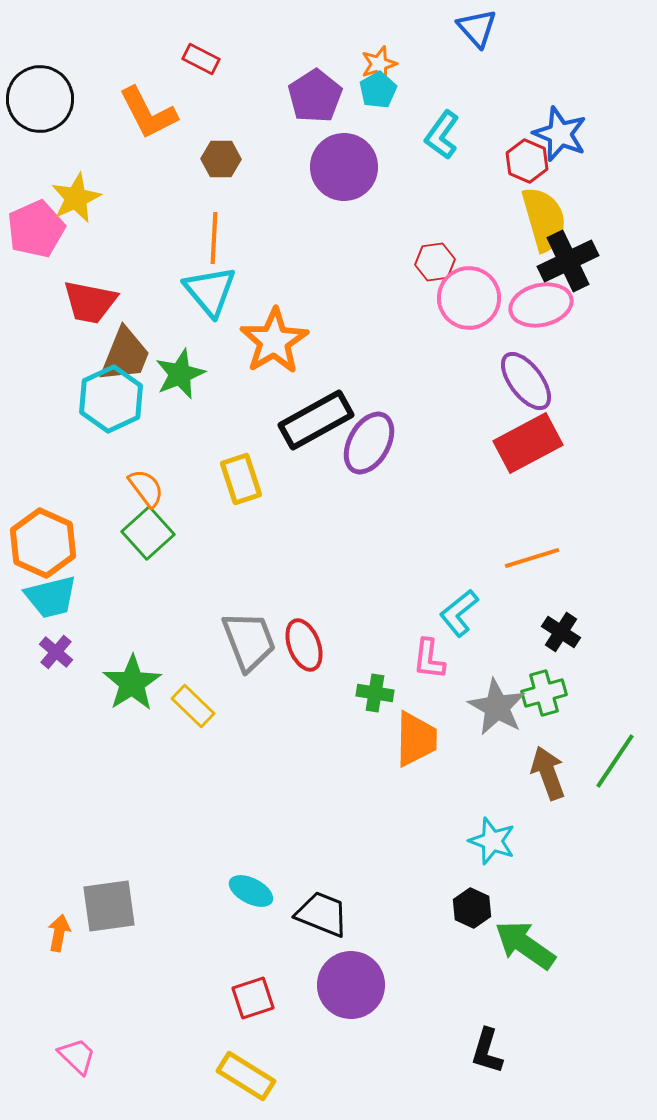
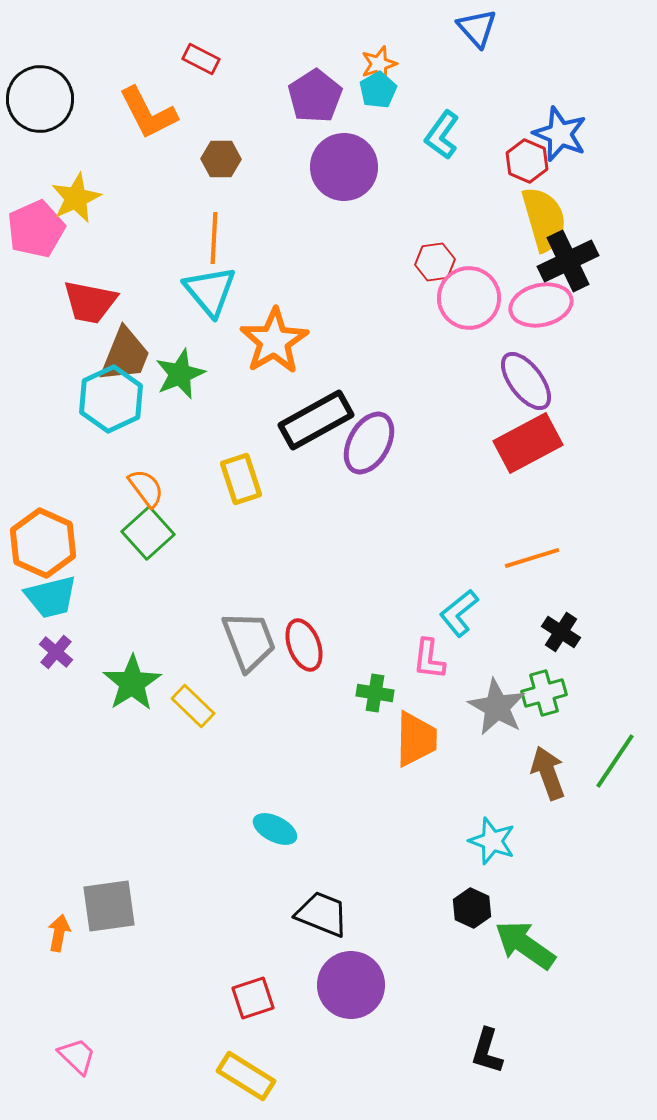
cyan ellipse at (251, 891): moved 24 px right, 62 px up
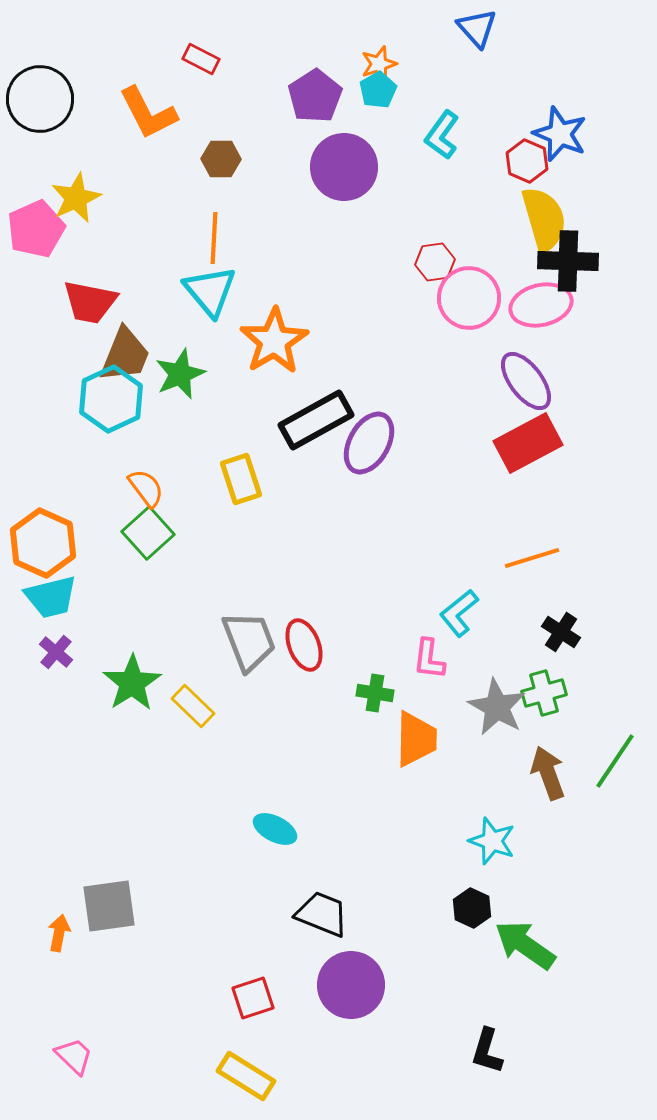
black cross at (568, 261): rotated 28 degrees clockwise
pink trapezoid at (77, 1056): moved 3 px left
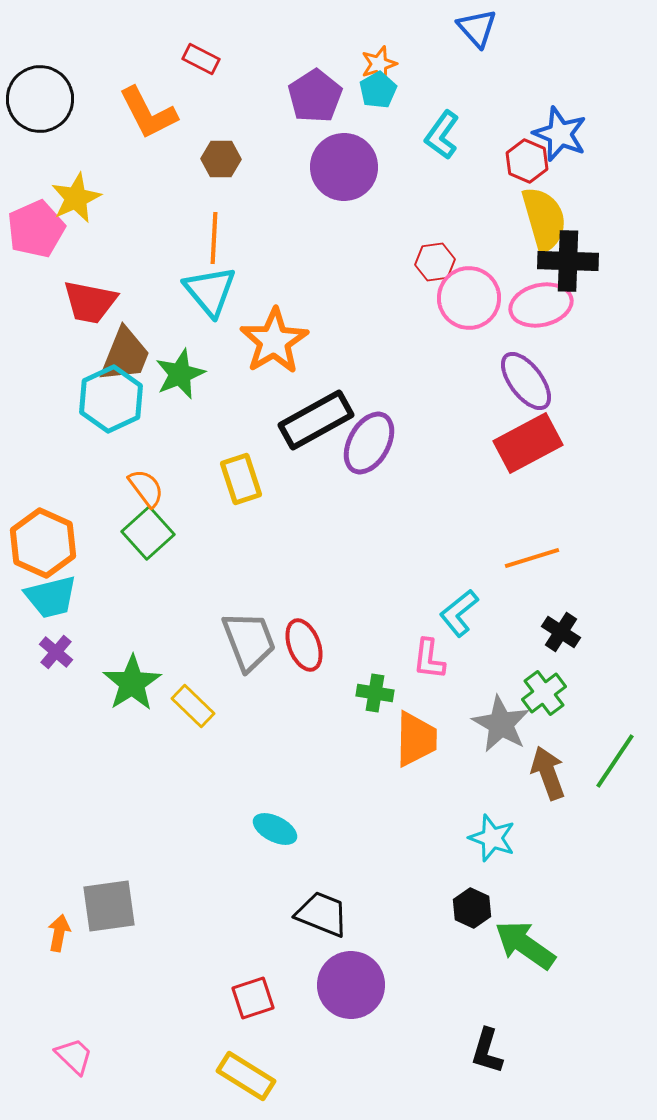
green cross at (544, 693): rotated 21 degrees counterclockwise
gray star at (497, 707): moved 4 px right, 17 px down
cyan star at (492, 841): moved 3 px up
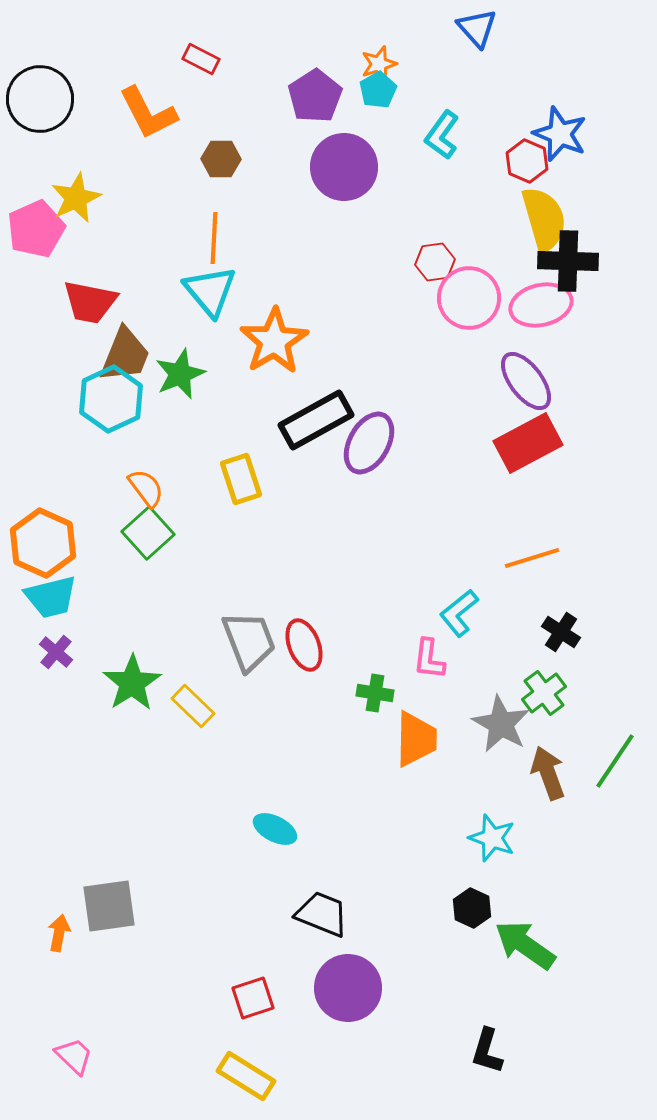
purple circle at (351, 985): moved 3 px left, 3 px down
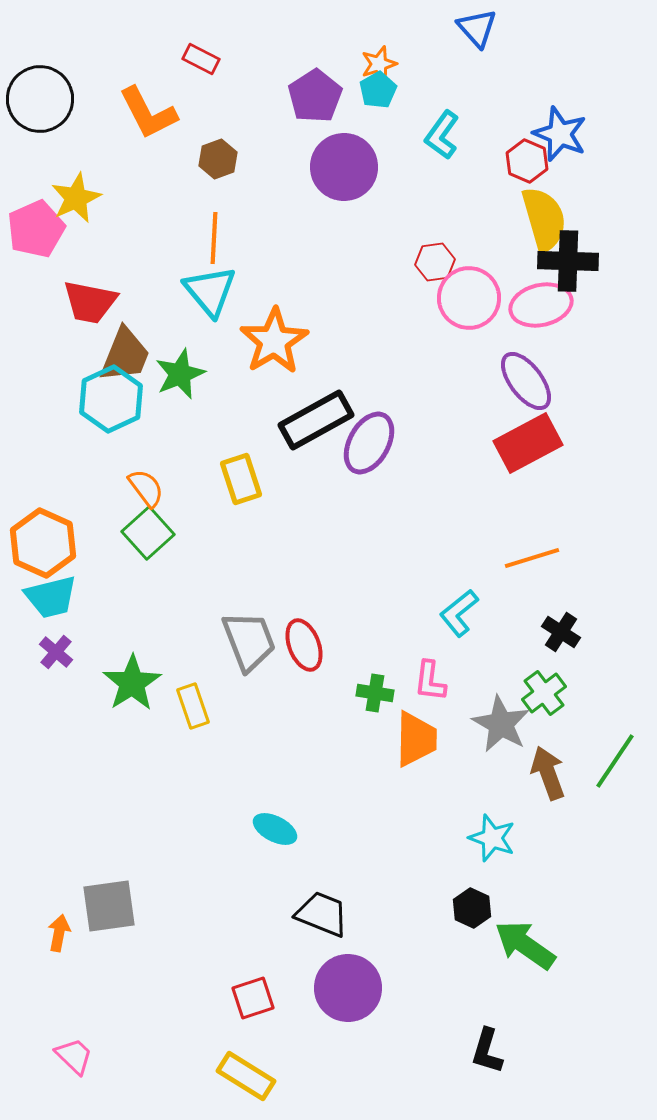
brown hexagon at (221, 159): moved 3 px left; rotated 21 degrees counterclockwise
pink L-shape at (429, 659): moved 1 px right, 22 px down
yellow rectangle at (193, 706): rotated 27 degrees clockwise
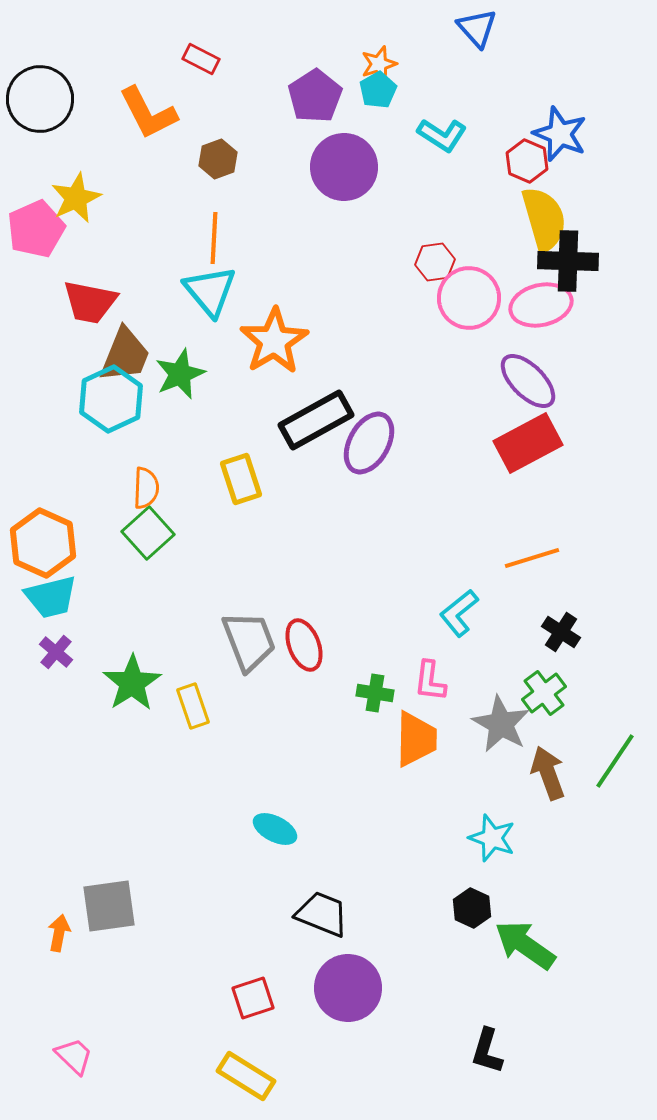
cyan L-shape at (442, 135): rotated 93 degrees counterclockwise
purple ellipse at (526, 381): moved 2 px right; rotated 8 degrees counterclockwise
orange semicircle at (146, 488): rotated 39 degrees clockwise
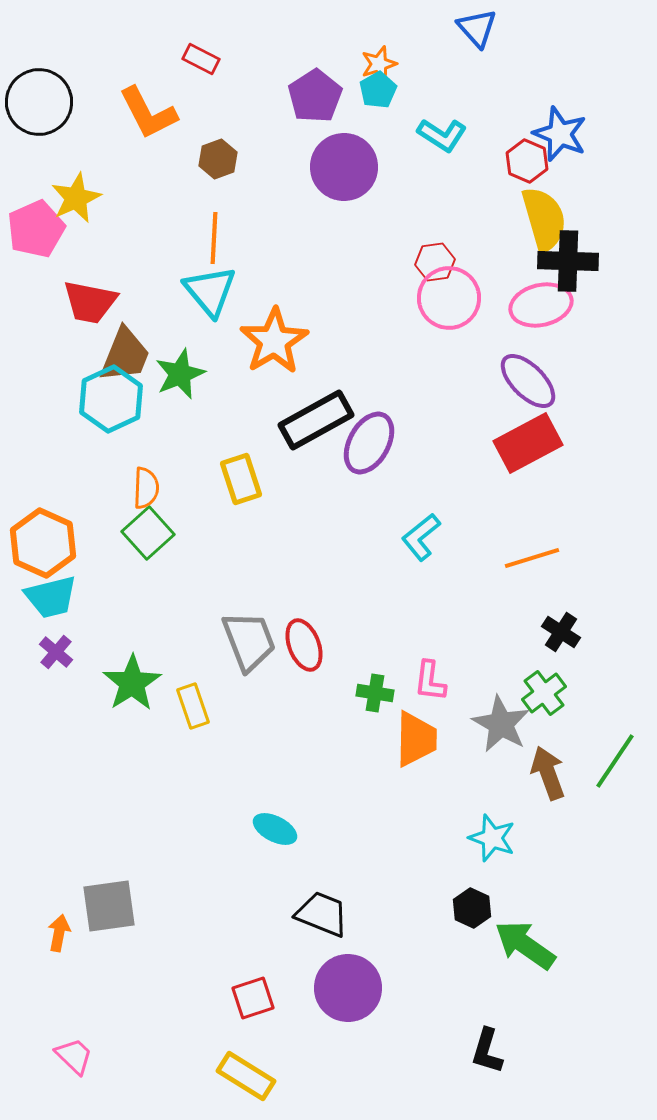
black circle at (40, 99): moved 1 px left, 3 px down
pink circle at (469, 298): moved 20 px left
cyan L-shape at (459, 613): moved 38 px left, 76 px up
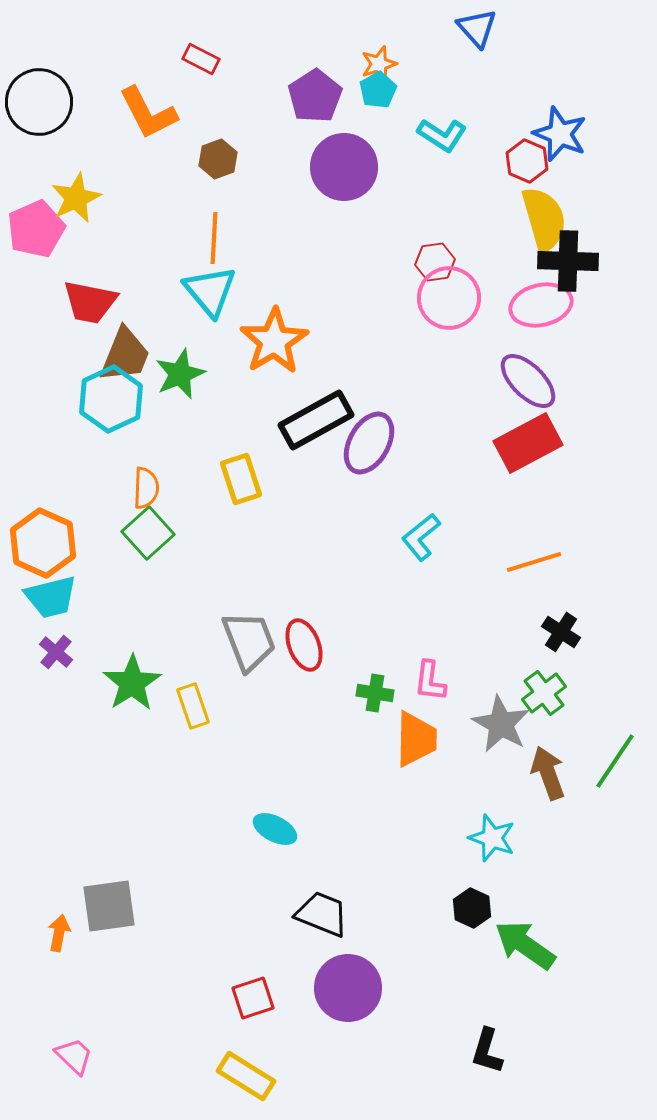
orange line at (532, 558): moved 2 px right, 4 px down
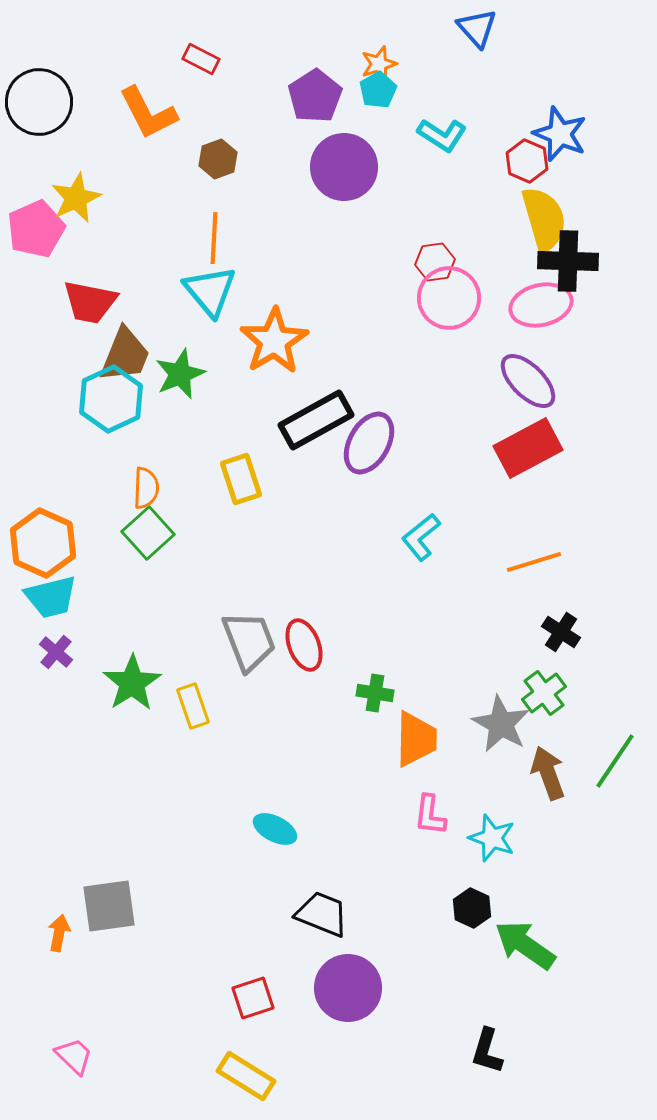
red rectangle at (528, 443): moved 5 px down
pink L-shape at (430, 681): moved 134 px down
